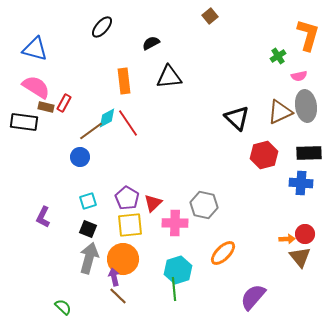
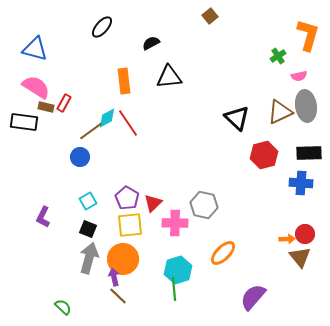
cyan square at (88, 201): rotated 12 degrees counterclockwise
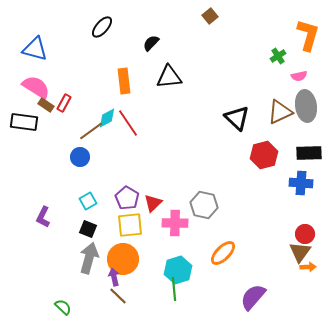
black semicircle at (151, 43): rotated 18 degrees counterclockwise
brown rectangle at (46, 107): moved 2 px up; rotated 21 degrees clockwise
orange arrow at (287, 239): moved 21 px right, 28 px down
brown triangle at (300, 257): moved 5 px up; rotated 15 degrees clockwise
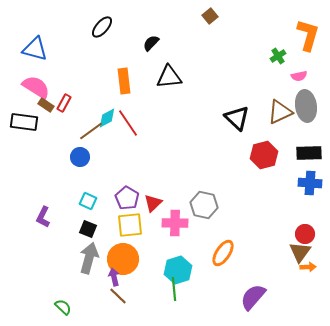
blue cross at (301, 183): moved 9 px right
cyan square at (88, 201): rotated 36 degrees counterclockwise
orange ellipse at (223, 253): rotated 12 degrees counterclockwise
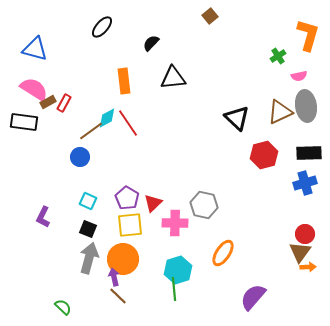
black triangle at (169, 77): moved 4 px right, 1 px down
pink semicircle at (36, 87): moved 2 px left, 2 px down
brown rectangle at (46, 105): moved 2 px right, 3 px up; rotated 63 degrees counterclockwise
blue cross at (310, 183): moved 5 px left; rotated 20 degrees counterclockwise
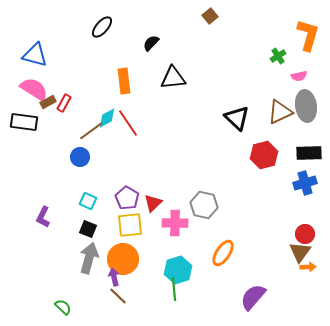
blue triangle at (35, 49): moved 6 px down
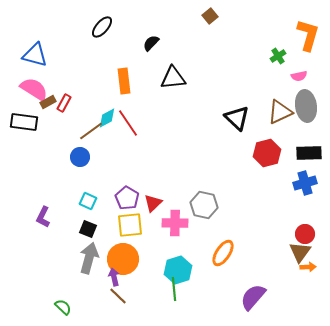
red hexagon at (264, 155): moved 3 px right, 2 px up
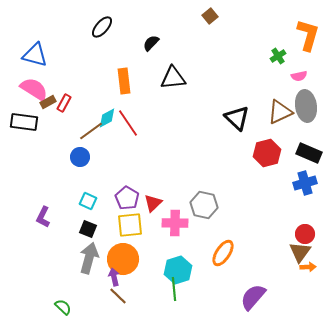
black rectangle at (309, 153): rotated 25 degrees clockwise
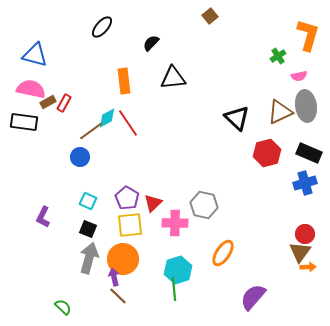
pink semicircle at (34, 89): moved 3 px left; rotated 20 degrees counterclockwise
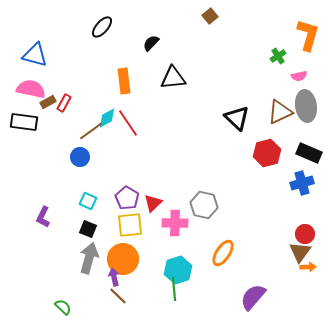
blue cross at (305, 183): moved 3 px left
